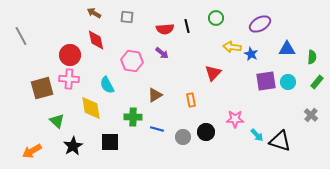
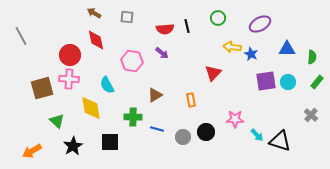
green circle: moved 2 px right
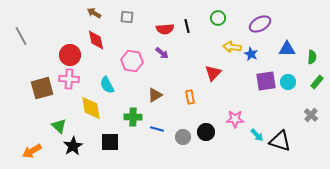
orange rectangle: moved 1 px left, 3 px up
green triangle: moved 2 px right, 5 px down
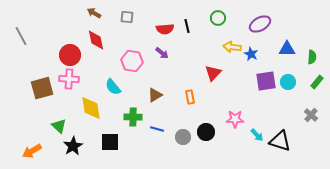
cyan semicircle: moved 6 px right, 2 px down; rotated 12 degrees counterclockwise
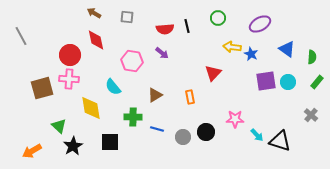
blue triangle: rotated 36 degrees clockwise
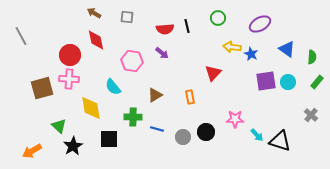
black square: moved 1 px left, 3 px up
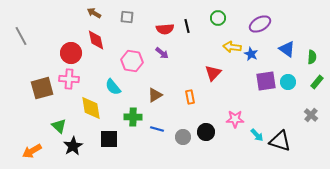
red circle: moved 1 px right, 2 px up
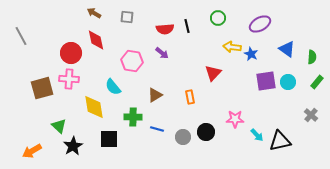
yellow diamond: moved 3 px right, 1 px up
black triangle: rotated 30 degrees counterclockwise
